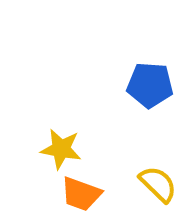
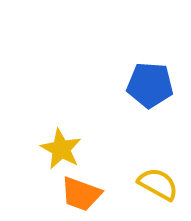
yellow star: rotated 18 degrees clockwise
yellow semicircle: rotated 15 degrees counterclockwise
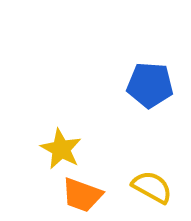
yellow semicircle: moved 6 px left, 3 px down
orange trapezoid: moved 1 px right, 1 px down
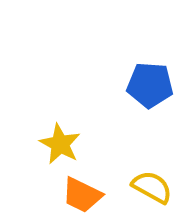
yellow star: moved 1 px left, 5 px up
orange trapezoid: rotated 6 degrees clockwise
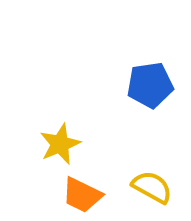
blue pentagon: rotated 12 degrees counterclockwise
yellow star: rotated 21 degrees clockwise
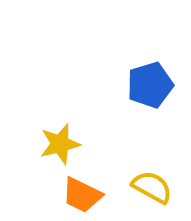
blue pentagon: rotated 9 degrees counterclockwise
yellow star: rotated 9 degrees clockwise
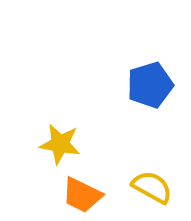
yellow star: rotated 24 degrees clockwise
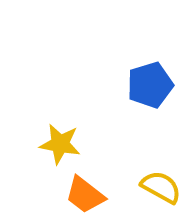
yellow semicircle: moved 9 px right
orange trapezoid: moved 3 px right; rotated 12 degrees clockwise
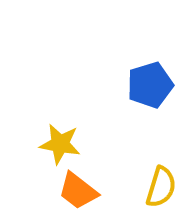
yellow semicircle: rotated 78 degrees clockwise
orange trapezoid: moved 7 px left, 4 px up
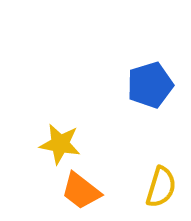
orange trapezoid: moved 3 px right
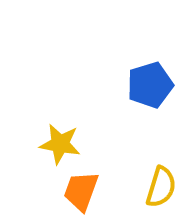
orange trapezoid: rotated 72 degrees clockwise
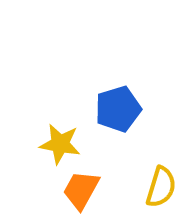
blue pentagon: moved 32 px left, 24 px down
orange trapezoid: moved 1 px up; rotated 9 degrees clockwise
